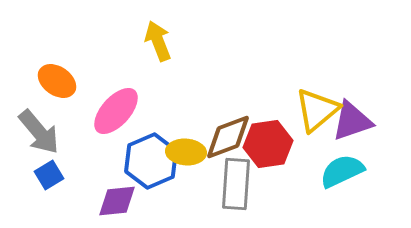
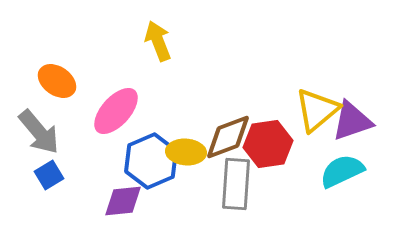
purple diamond: moved 6 px right
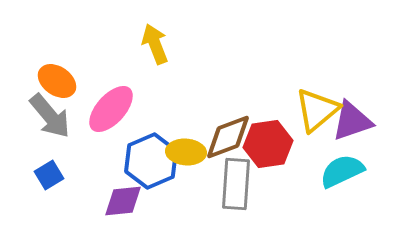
yellow arrow: moved 3 px left, 3 px down
pink ellipse: moved 5 px left, 2 px up
gray arrow: moved 11 px right, 16 px up
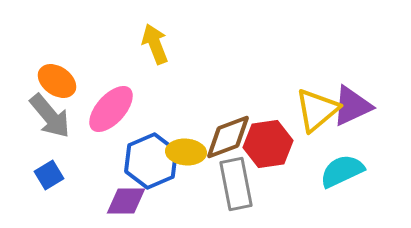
purple triangle: moved 15 px up; rotated 6 degrees counterclockwise
gray rectangle: rotated 15 degrees counterclockwise
purple diamond: moved 3 px right; rotated 6 degrees clockwise
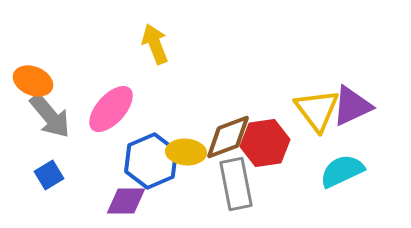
orange ellipse: moved 24 px left; rotated 12 degrees counterclockwise
yellow triangle: rotated 27 degrees counterclockwise
red hexagon: moved 3 px left, 1 px up
